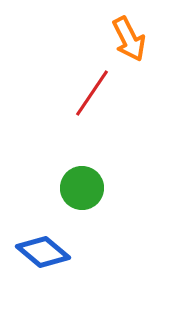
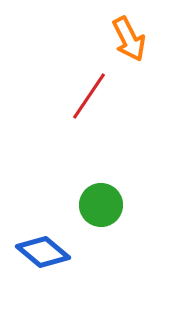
red line: moved 3 px left, 3 px down
green circle: moved 19 px right, 17 px down
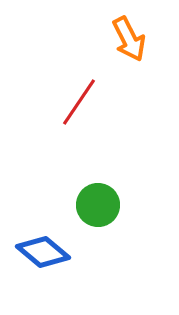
red line: moved 10 px left, 6 px down
green circle: moved 3 px left
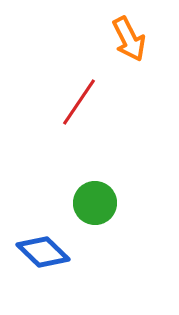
green circle: moved 3 px left, 2 px up
blue diamond: rotated 4 degrees clockwise
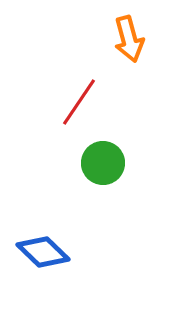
orange arrow: rotated 12 degrees clockwise
green circle: moved 8 px right, 40 px up
